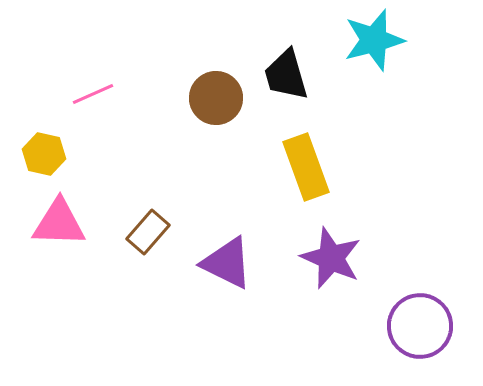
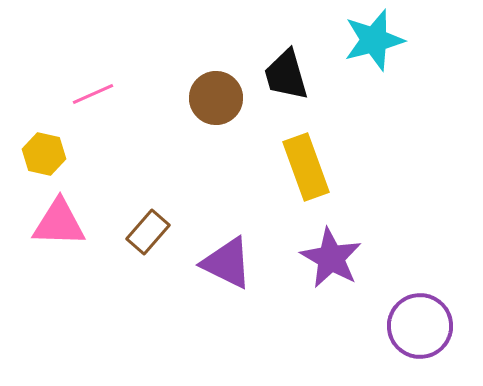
purple star: rotated 6 degrees clockwise
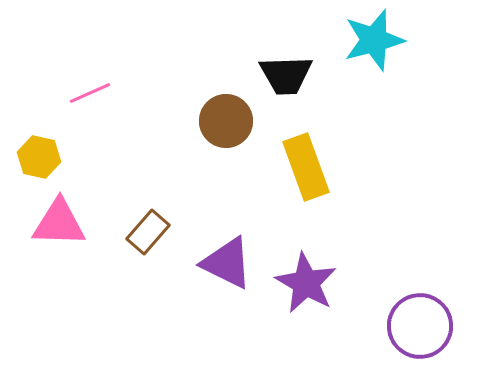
black trapezoid: rotated 76 degrees counterclockwise
pink line: moved 3 px left, 1 px up
brown circle: moved 10 px right, 23 px down
yellow hexagon: moved 5 px left, 3 px down
purple star: moved 25 px left, 25 px down
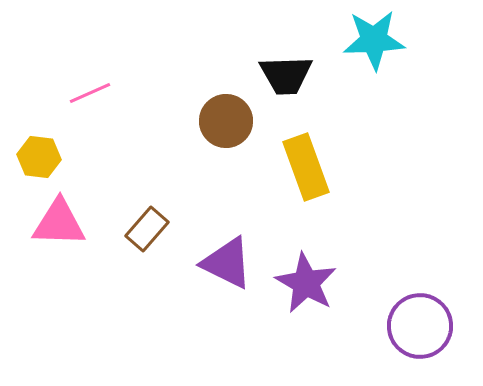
cyan star: rotated 12 degrees clockwise
yellow hexagon: rotated 6 degrees counterclockwise
brown rectangle: moved 1 px left, 3 px up
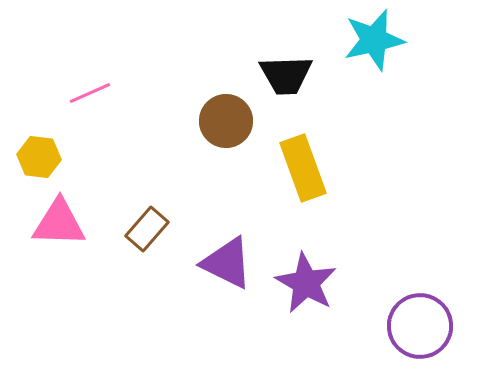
cyan star: rotated 10 degrees counterclockwise
yellow rectangle: moved 3 px left, 1 px down
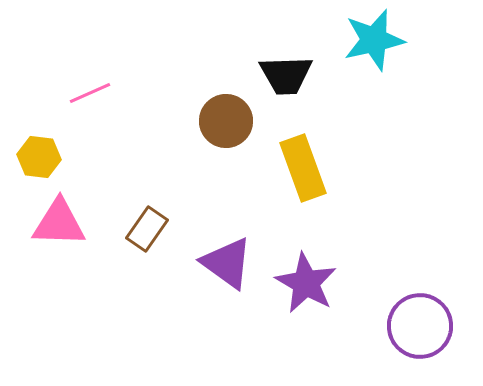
brown rectangle: rotated 6 degrees counterclockwise
purple triangle: rotated 10 degrees clockwise
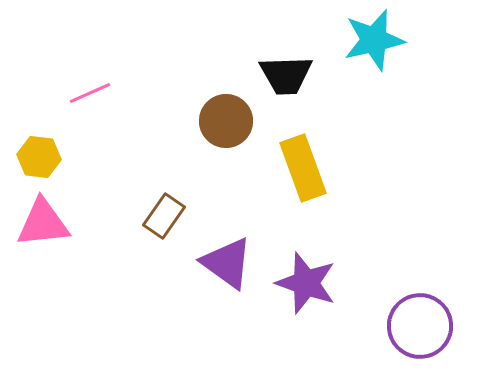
pink triangle: moved 16 px left; rotated 8 degrees counterclockwise
brown rectangle: moved 17 px right, 13 px up
purple star: rotated 10 degrees counterclockwise
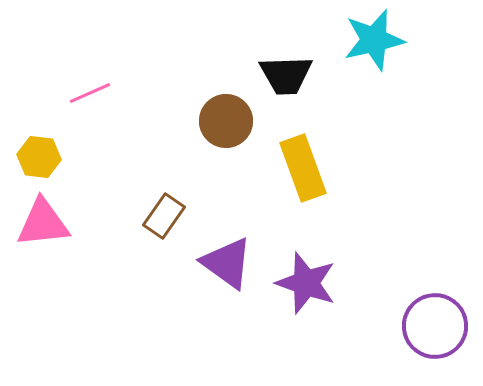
purple circle: moved 15 px right
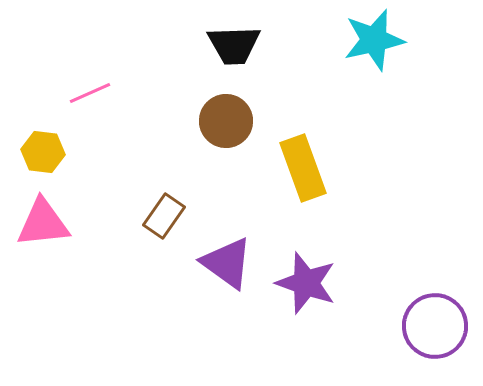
black trapezoid: moved 52 px left, 30 px up
yellow hexagon: moved 4 px right, 5 px up
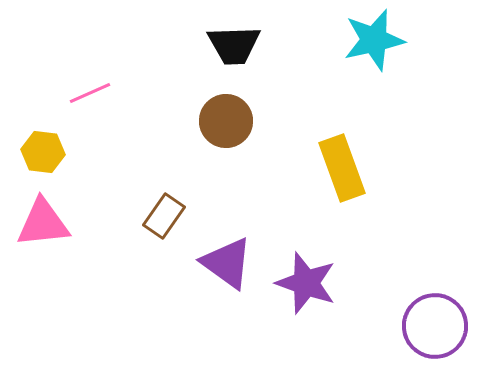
yellow rectangle: moved 39 px right
